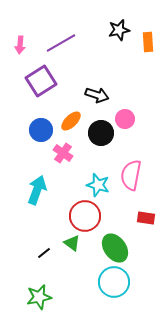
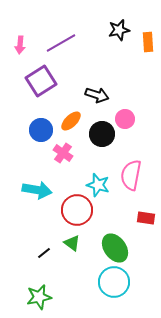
black circle: moved 1 px right, 1 px down
cyan arrow: rotated 80 degrees clockwise
red circle: moved 8 px left, 6 px up
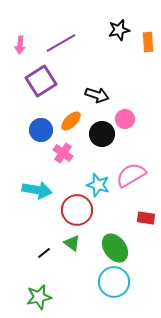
pink semicircle: rotated 48 degrees clockwise
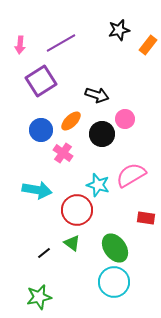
orange rectangle: moved 3 px down; rotated 42 degrees clockwise
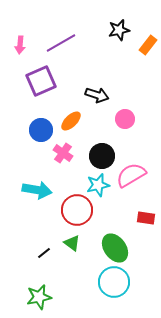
purple square: rotated 8 degrees clockwise
black circle: moved 22 px down
cyan star: rotated 30 degrees counterclockwise
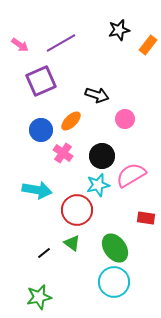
pink arrow: rotated 60 degrees counterclockwise
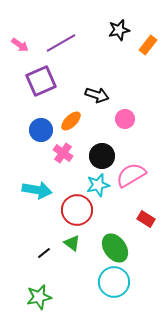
red rectangle: moved 1 px down; rotated 24 degrees clockwise
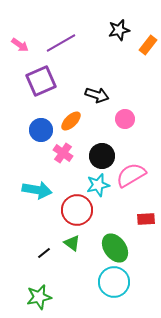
red rectangle: rotated 36 degrees counterclockwise
